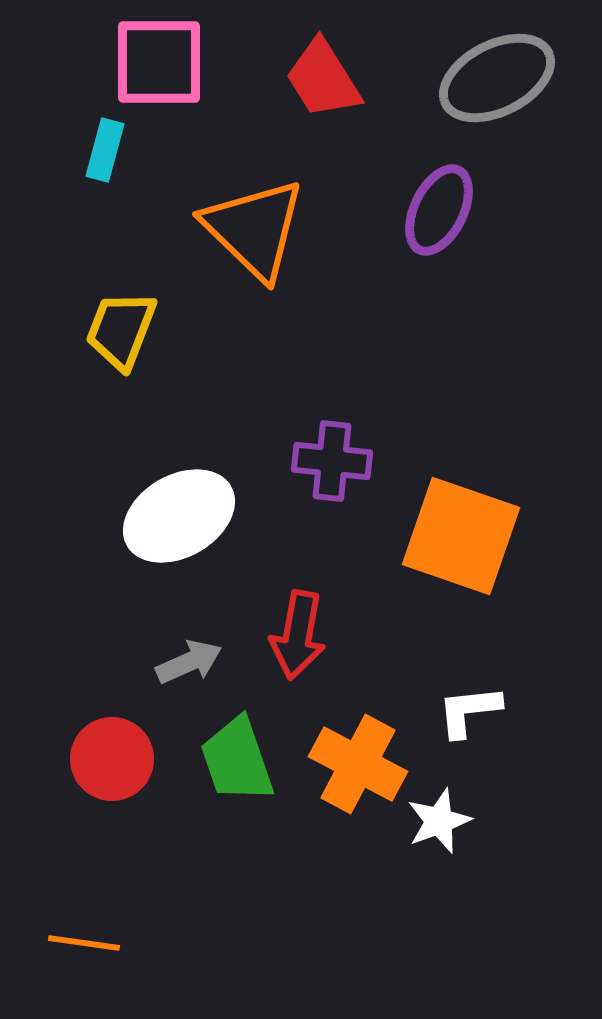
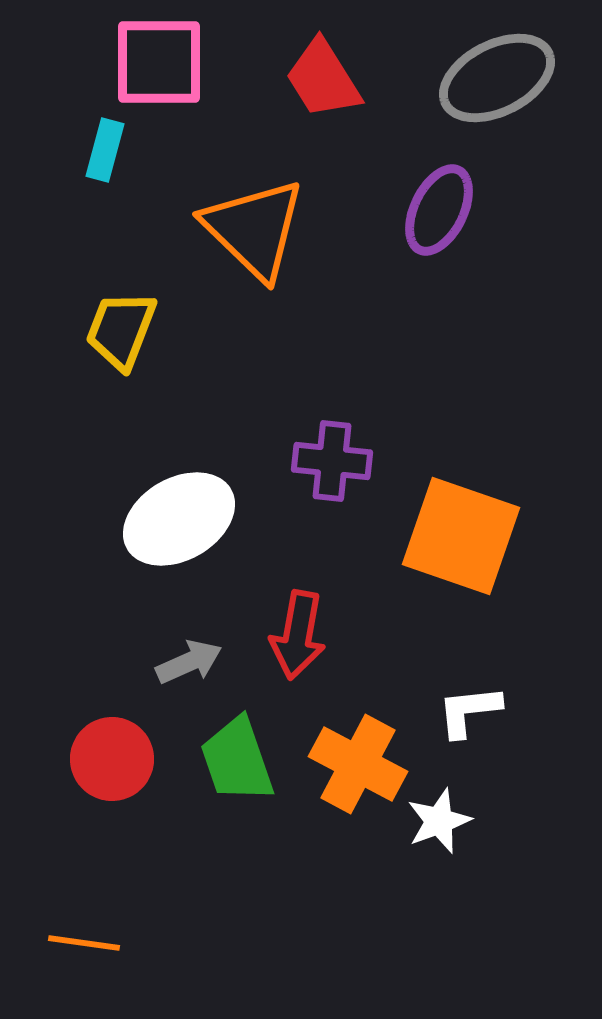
white ellipse: moved 3 px down
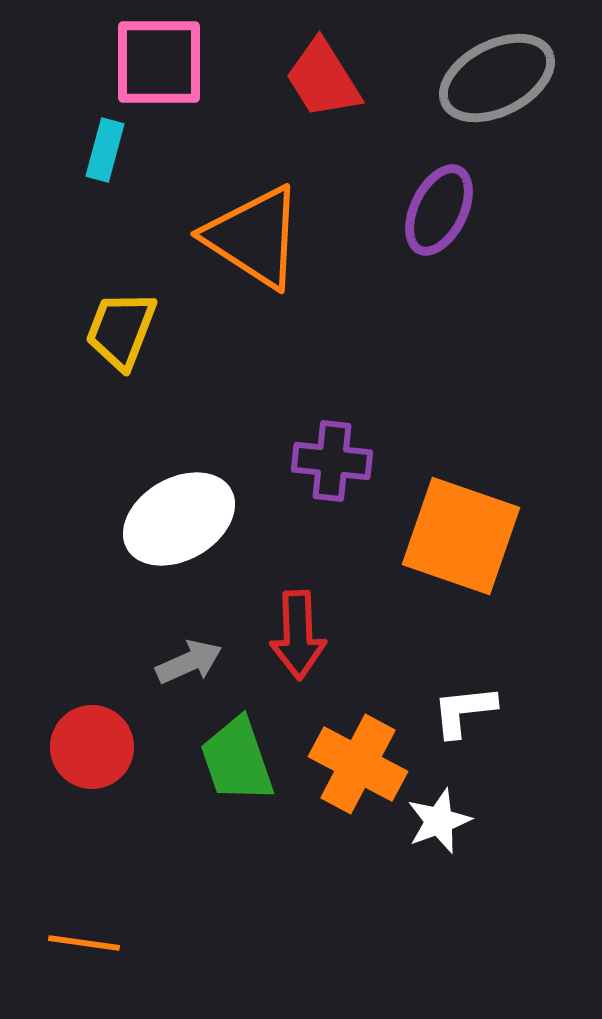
orange triangle: moved 8 px down; rotated 11 degrees counterclockwise
red arrow: rotated 12 degrees counterclockwise
white L-shape: moved 5 px left
red circle: moved 20 px left, 12 px up
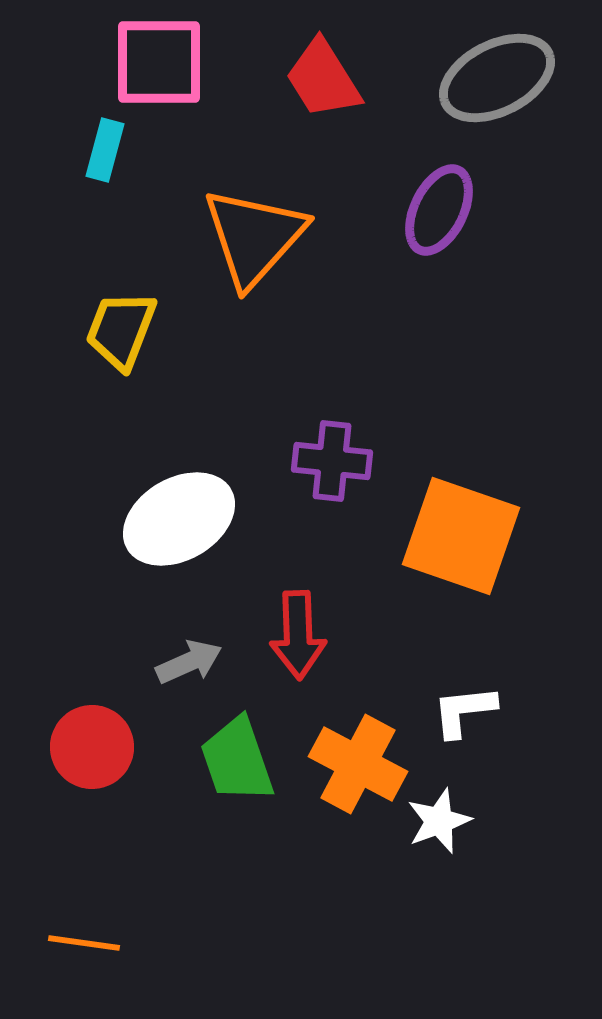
orange triangle: rotated 39 degrees clockwise
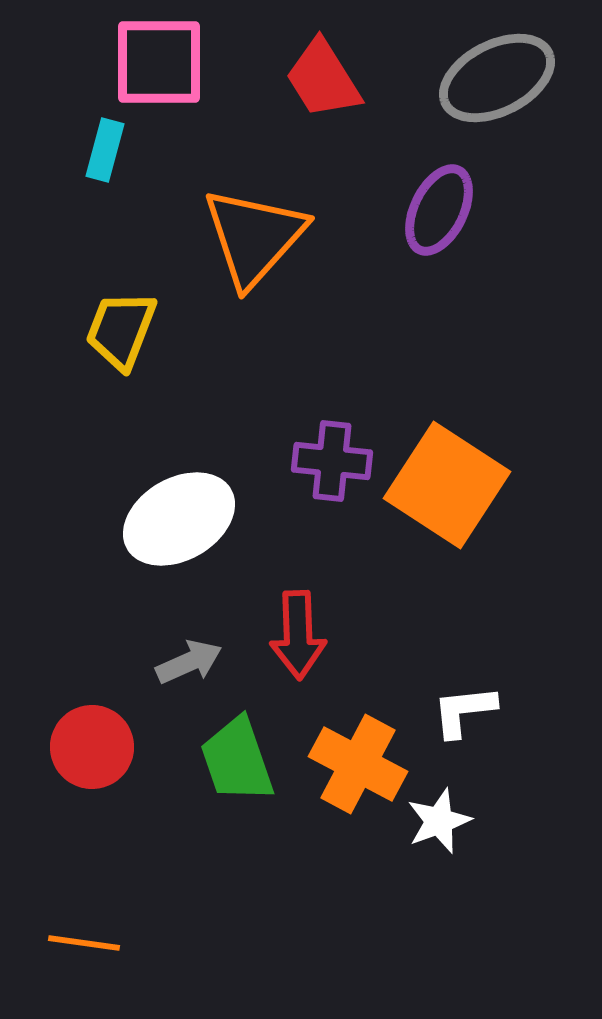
orange square: moved 14 px left, 51 px up; rotated 14 degrees clockwise
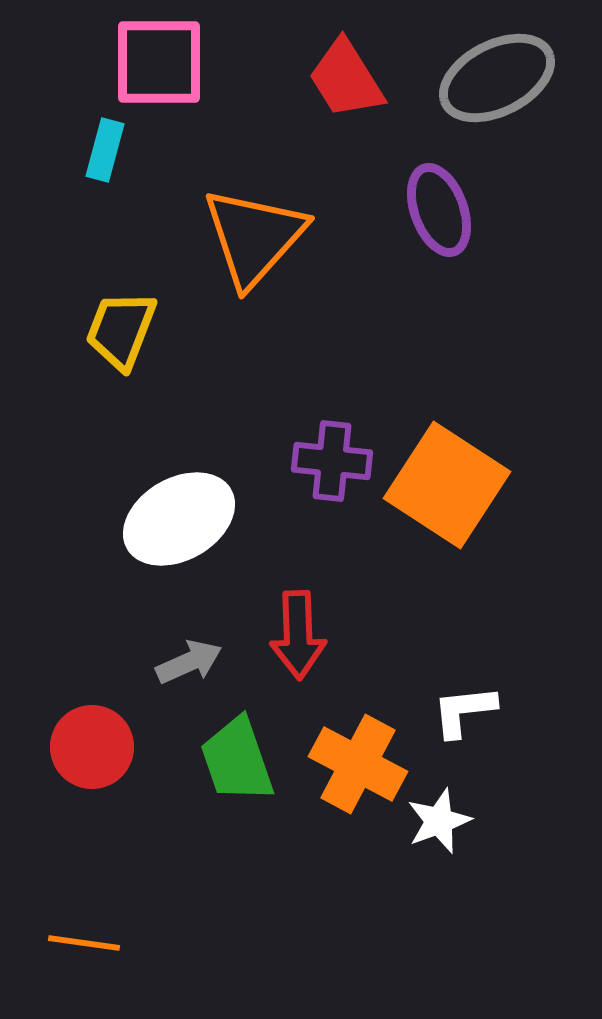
red trapezoid: moved 23 px right
purple ellipse: rotated 46 degrees counterclockwise
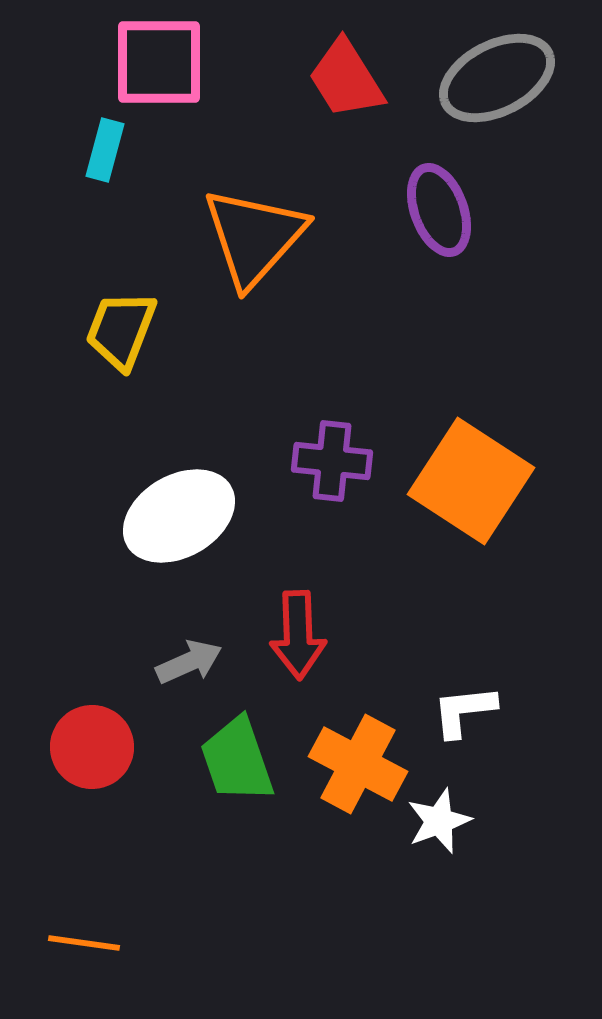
orange square: moved 24 px right, 4 px up
white ellipse: moved 3 px up
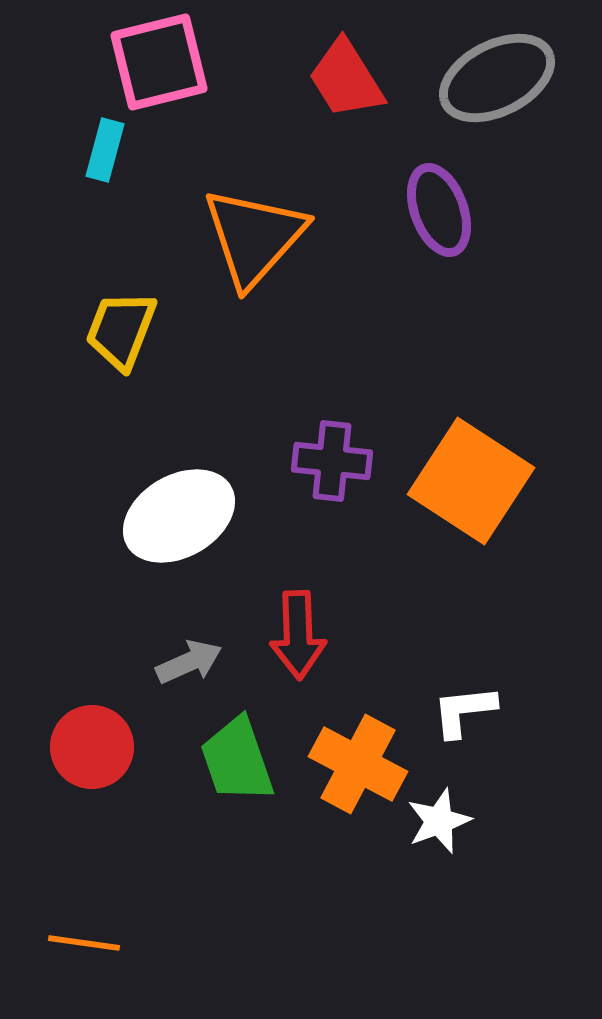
pink square: rotated 14 degrees counterclockwise
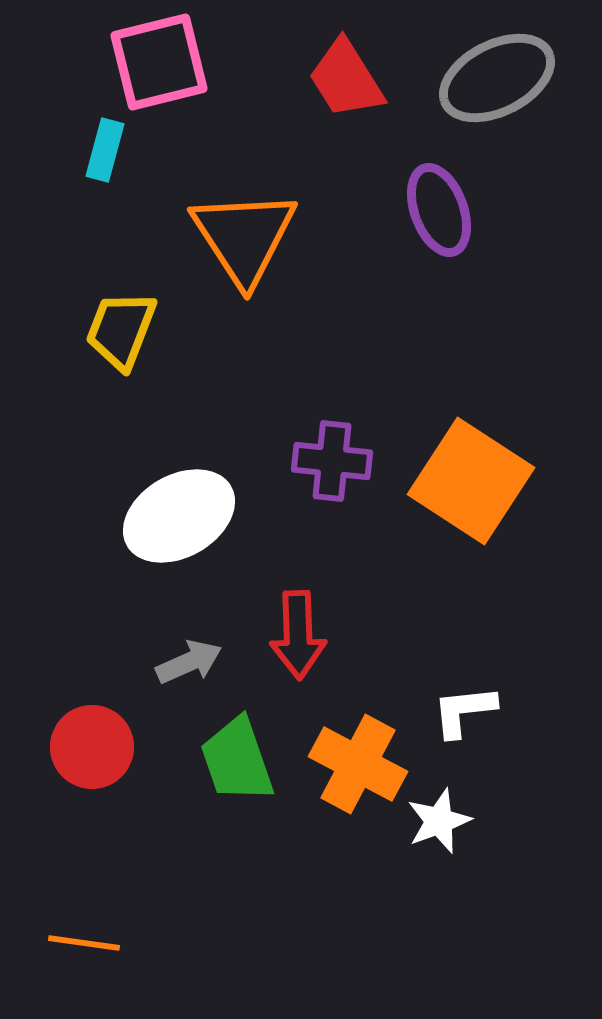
orange triangle: moved 10 px left; rotated 15 degrees counterclockwise
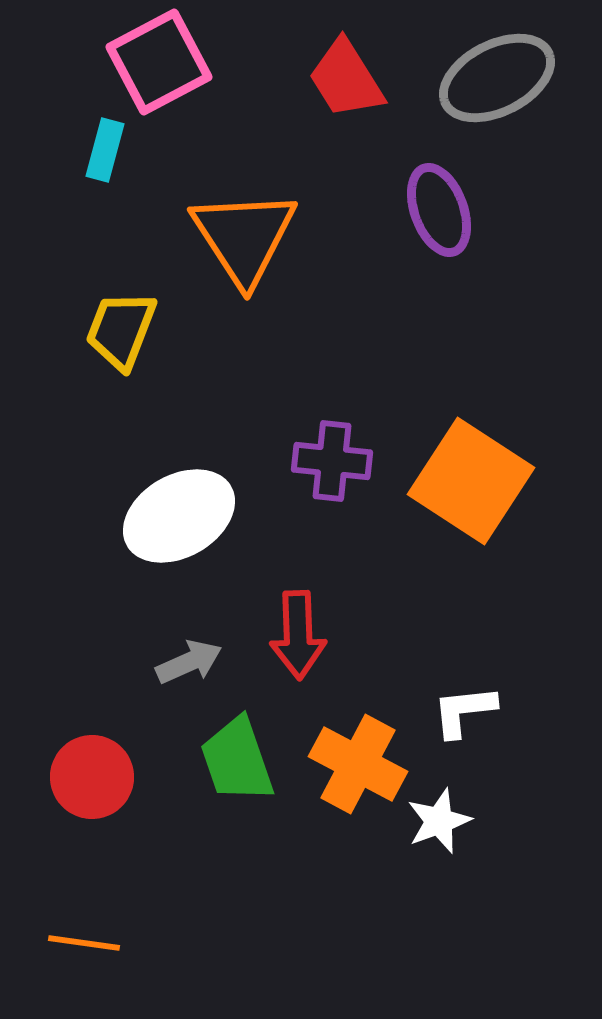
pink square: rotated 14 degrees counterclockwise
red circle: moved 30 px down
